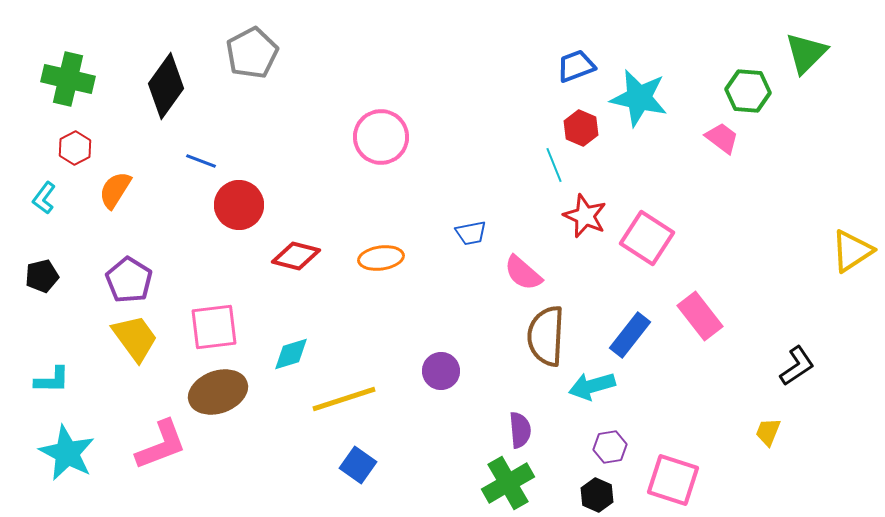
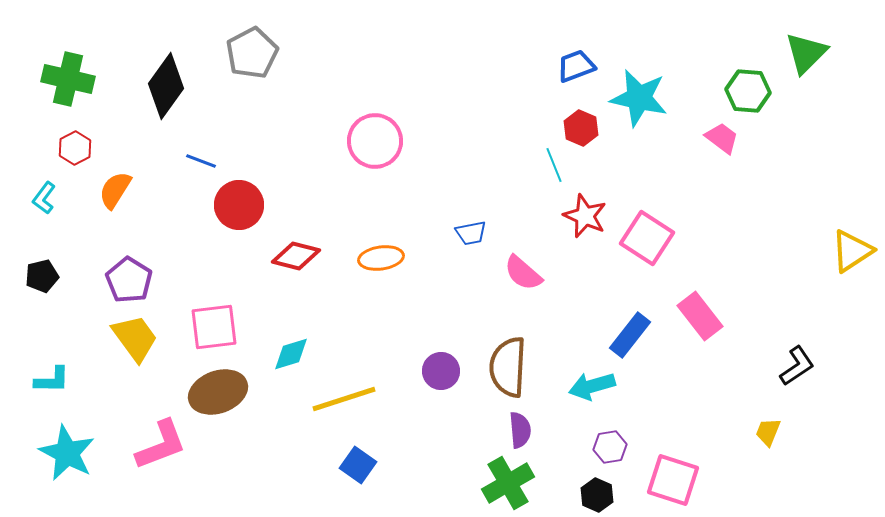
pink circle at (381, 137): moved 6 px left, 4 px down
brown semicircle at (546, 336): moved 38 px left, 31 px down
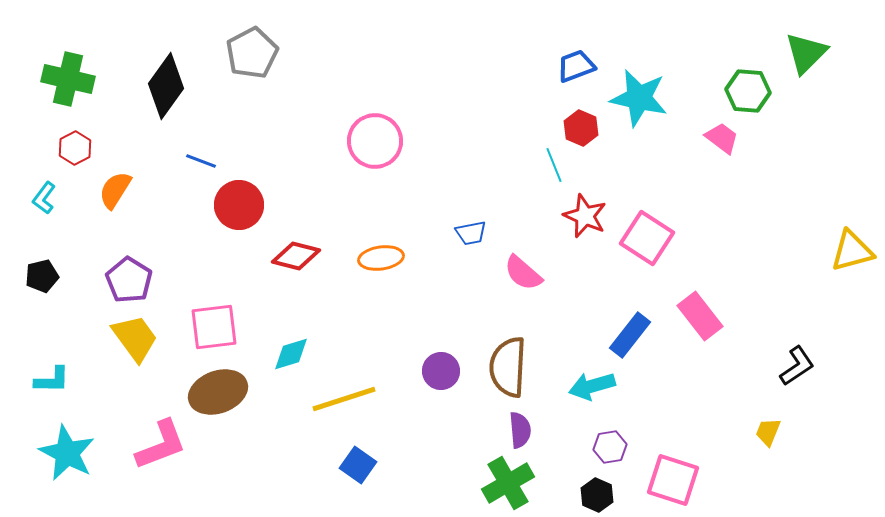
yellow triangle at (852, 251): rotated 18 degrees clockwise
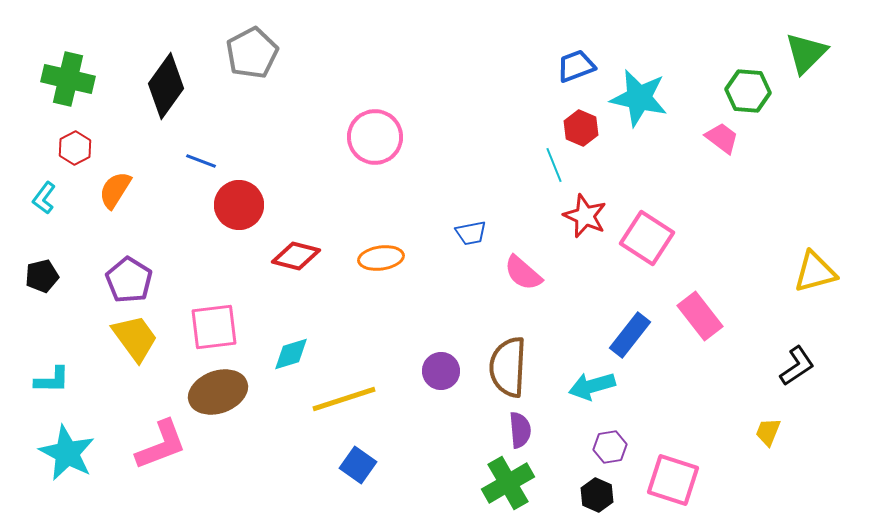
pink circle at (375, 141): moved 4 px up
yellow triangle at (852, 251): moved 37 px left, 21 px down
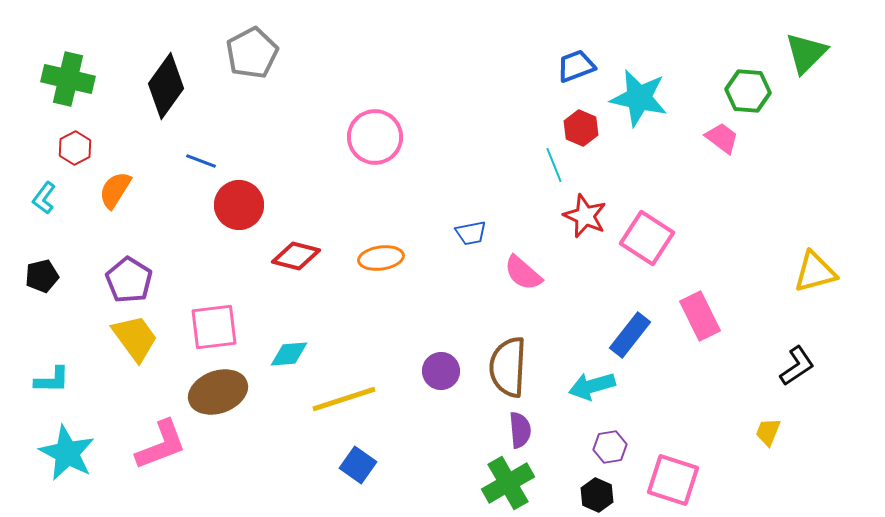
pink rectangle at (700, 316): rotated 12 degrees clockwise
cyan diamond at (291, 354): moved 2 px left; rotated 12 degrees clockwise
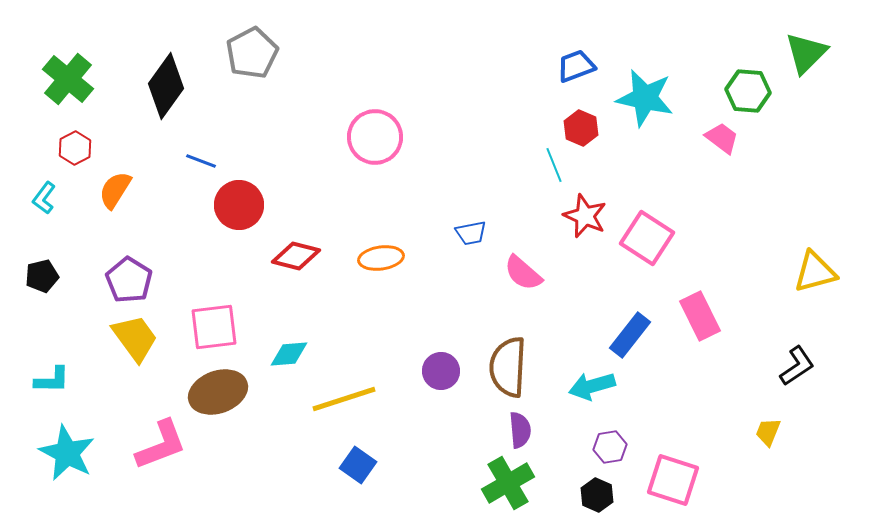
green cross at (68, 79): rotated 27 degrees clockwise
cyan star at (639, 98): moved 6 px right
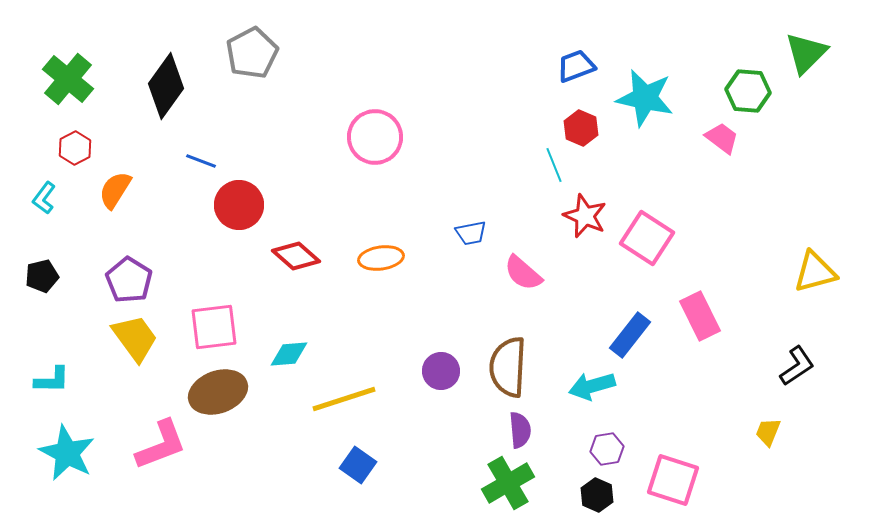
red diamond at (296, 256): rotated 27 degrees clockwise
purple hexagon at (610, 447): moved 3 px left, 2 px down
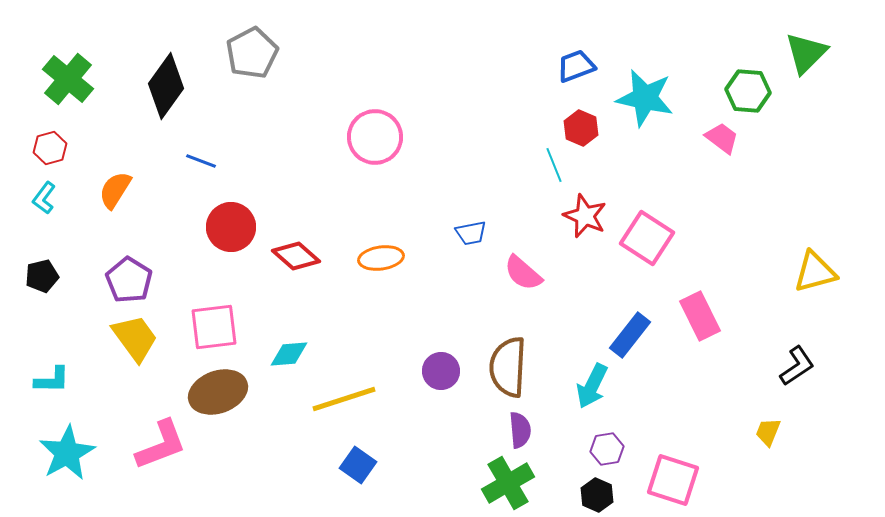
red hexagon at (75, 148): moved 25 px left; rotated 12 degrees clockwise
red circle at (239, 205): moved 8 px left, 22 px down
cyan arrow at (592, 386): rotated 48 degrees counterclockwise
cyan star at (67, 453): rotated 16 degrees clockwise
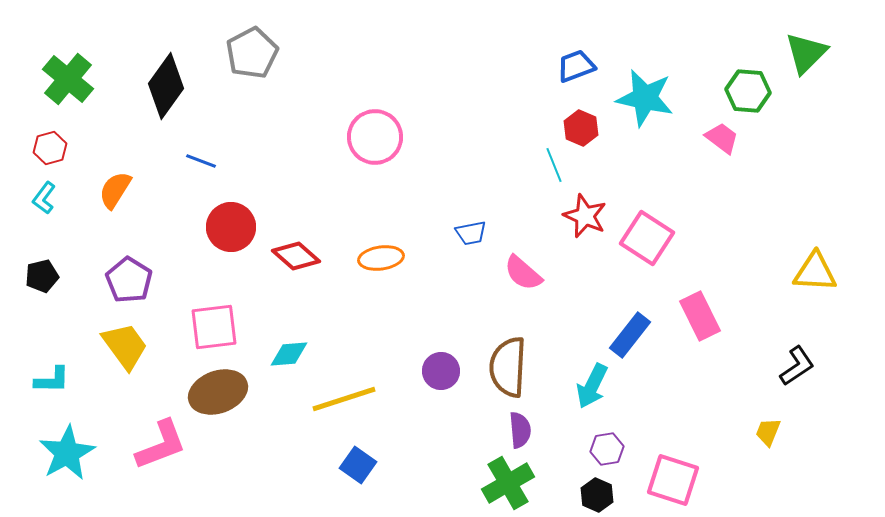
yellow triangle at (815, 272): rotated 18 degrees clockwise
yellow trapezoid at (135, 338): moved 10 px left, 8 px down
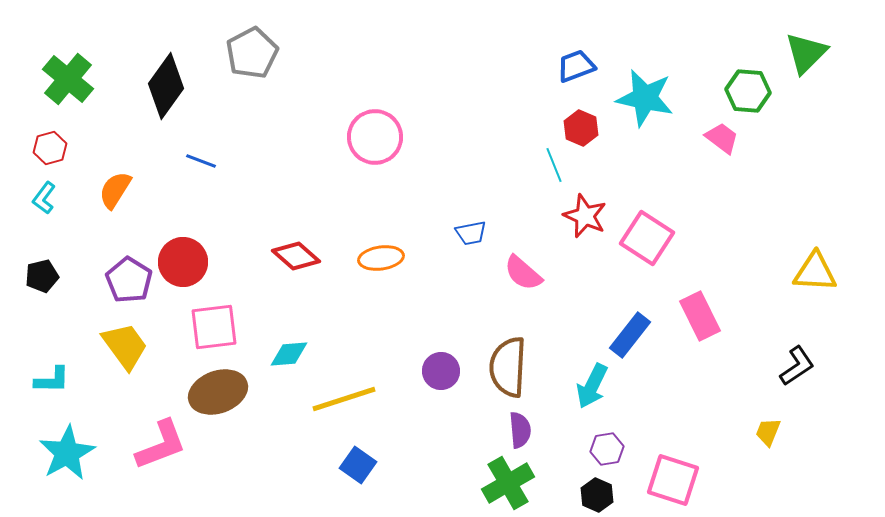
red circle at (231, 227): moved 48 px left, 35 px down
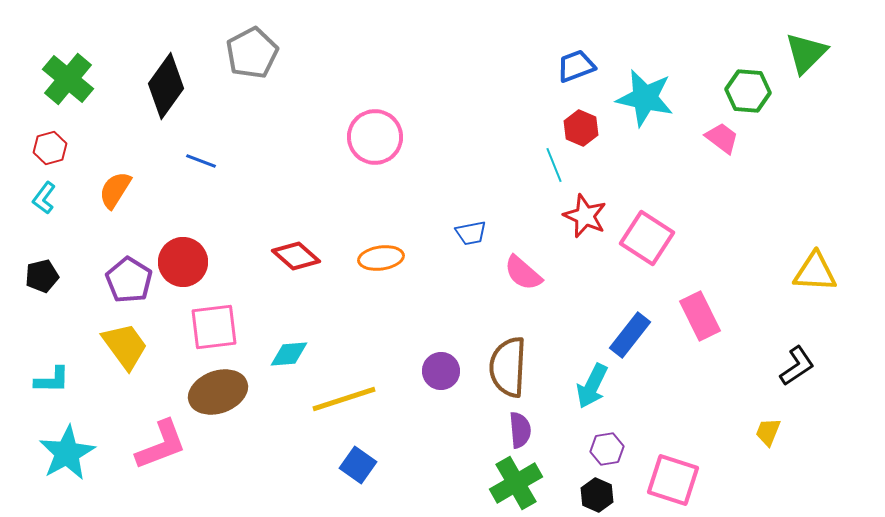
green cross at (508, 483): moved 8 px right
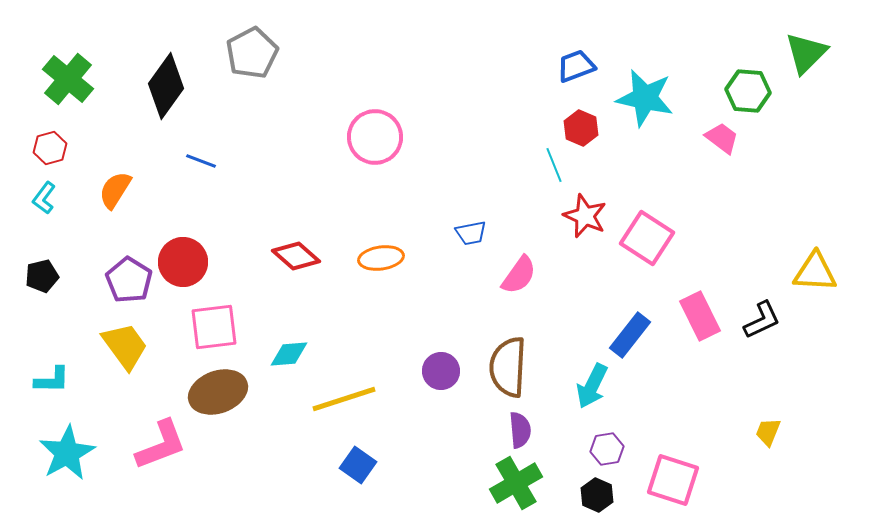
pink semicircle at (523, 273): moved 4 px left, 2 px down; rotated 96 degrees counterclockwise
black L-shape at (797, 366): moved 35 px left, 46 px up; rotated 9 degrees clockwise
